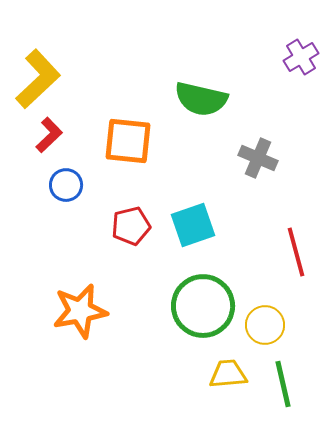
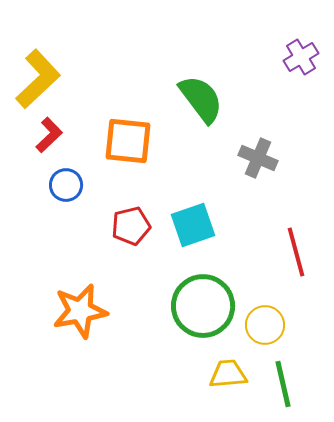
green semicircle: rotated 140 degrees counterclockwise
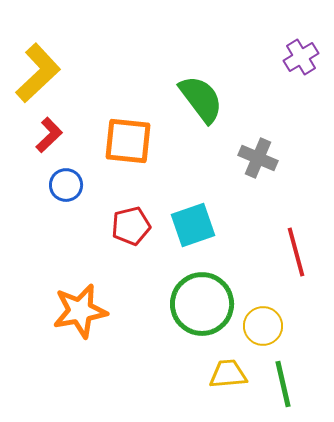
yellow L-shape: moved 6 px up
green circle: moved 1 px left, 2 px up
yellow circle: moved 2 px left, 1 px down
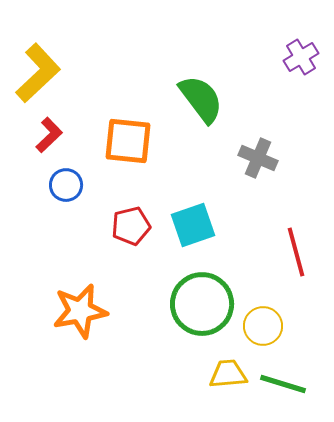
green line: rotated 60 degrees counterclockwise
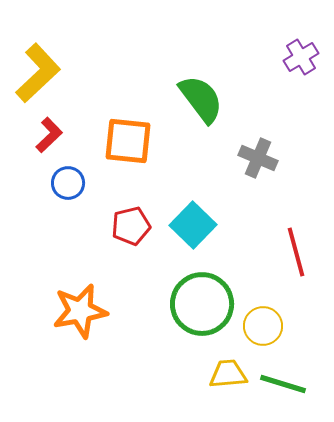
blue circle: moved 2 px right, 2 px up
cyan square: rotated 27 degrees counterclockwise
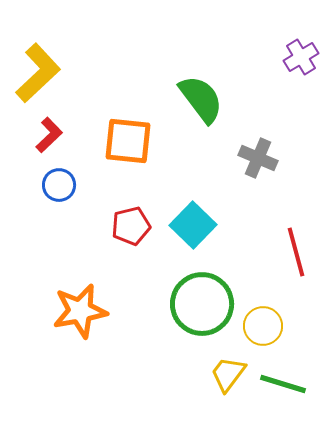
blue circle: moved 9 px left, 2 px down
yellow trapezoid: rotated 48 degrees counterclockwise
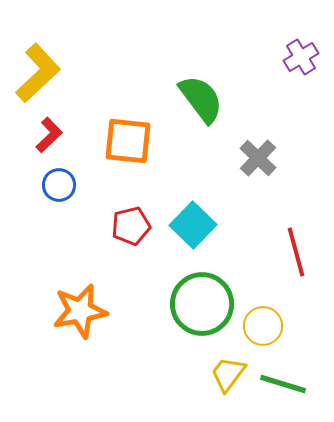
gray cross: rotated 21 degrees clockwise
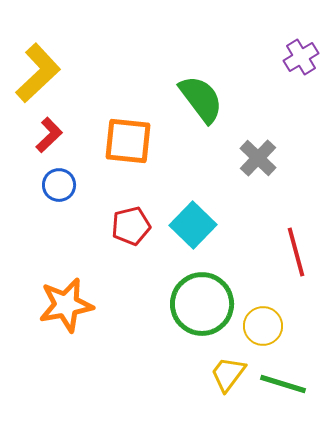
orange star: moved 14 px left, 6 px up
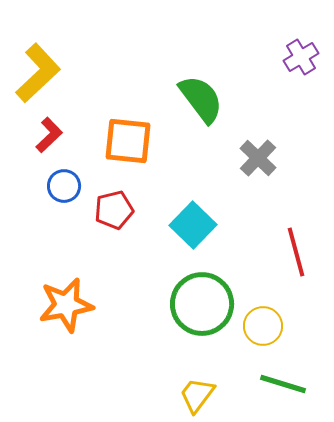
blue circle: moved 5 px right, 1 px down
red pentagon: moved 17 px left, 16 px up
yellow trapezoid: moved 31 px left, 21 px down
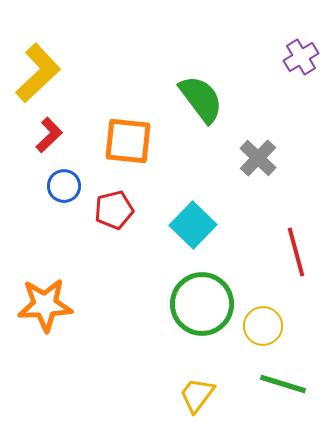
orange star: moved 21 px left; rotated 8 degrees clockwise
